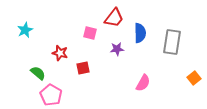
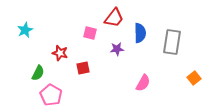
green semicircle: rotated 77 degrees clockwise
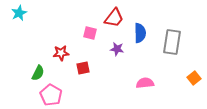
cyan star: moved 6 px left, 17 px up
purple star: rotated 16 degrees clockwise
red star: moved 1 px right; rotated 21 degrees counterclockwise
pink semicircle: moved 2 px right; rotated 126 degrees counterclockwise
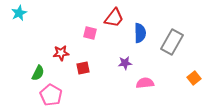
gray rectangle: rotated 20 degrees clockwise
purple star: moved 8 px right, 14 px down; rotated 16 degrees counterclockwise
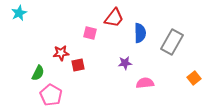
red square: moved 5 px left, 3 px up
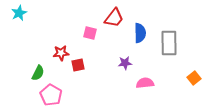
gray rectangle: moved 3 px left, 1 px down; rotated 30 degrees counterclockwise
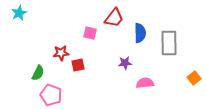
pink pentagon: rotated 10 degrees counterclockwise
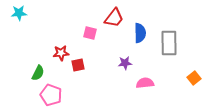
cyan star: rotated 21 degrees clockwise
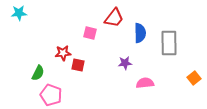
red star: moved 2 px right
red square: rotated 24 degrees clockwise
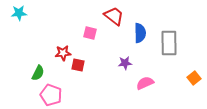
red trapezoid: moved 2 px up; rotated 90 degrees counterclockwise
pink semicircle: rotated 18 degrees counterclockwise
